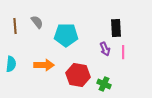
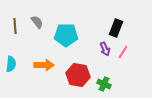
black rectangle: rotated 24 degrees clockwise
pink line: rotated 32 degrees clockwise
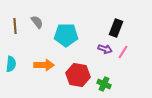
purple arrow: rotated 48 degrees counterclockwise
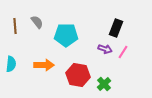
green cross: rotated 24 degrees clockwise
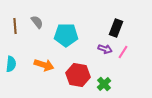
orange arrow: rotated 18 degrees clockwise
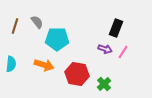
brown line: rotated 21 degrees clockwise
cyan pentagon: moved 9 px left, 4 px down
red hexagon: moved 1 px left, 1 px up
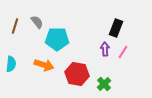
purple arrow: rotated 112 degrees counterclockwise
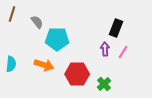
brown line: moved 3 px left, 12 px up
red hexagon: rotated 10 degrees counterclockwise
